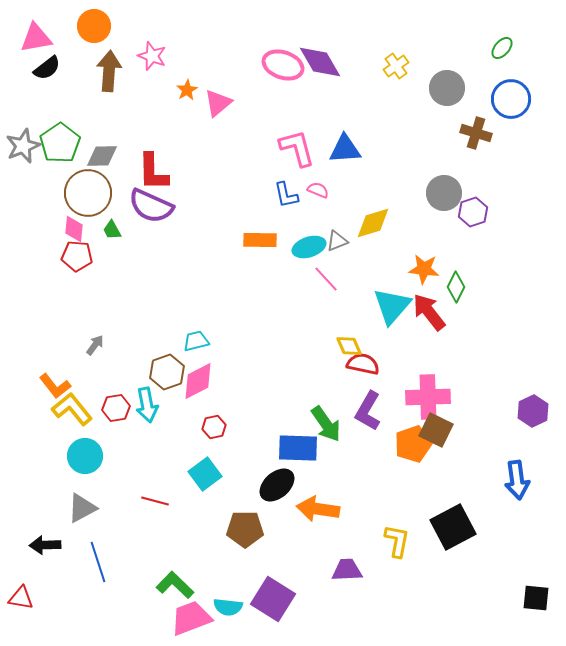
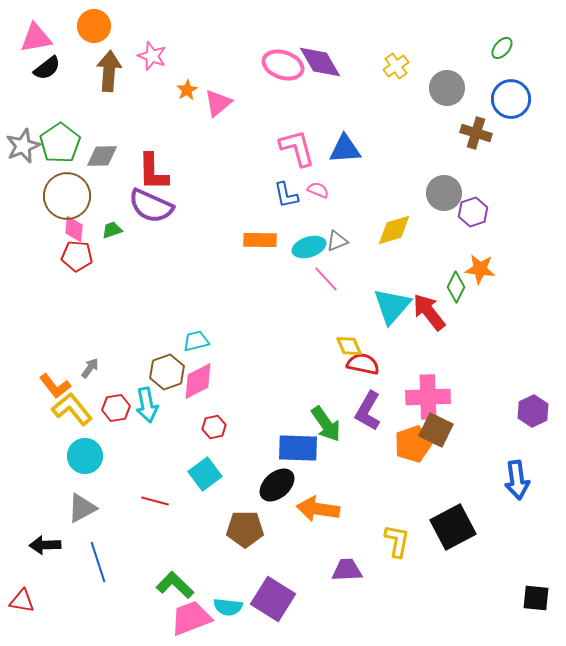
brown circle at (88, 193): moved 21 px left, 3 px down
yellow diamond at (373, 223): moved 21 px right, 7 px down
green trapezoid at (112, 230): rotated 100 degrees clockwise
orange star at (424, 269): moved 56 px right
gray arrow at (95, 345): moved 5 px left, 23 px down
red triangle at (21, 598): moved 1 px right, 3 px down
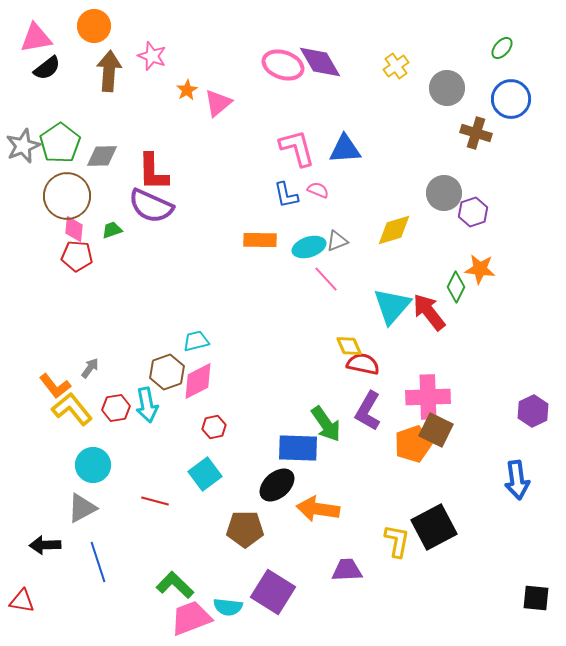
cyan circle at (85, 456): moved 8 px right, 9 px down
black square at (453, 527): moved 19 px left
purple square at (273, 599): moved 7 px up
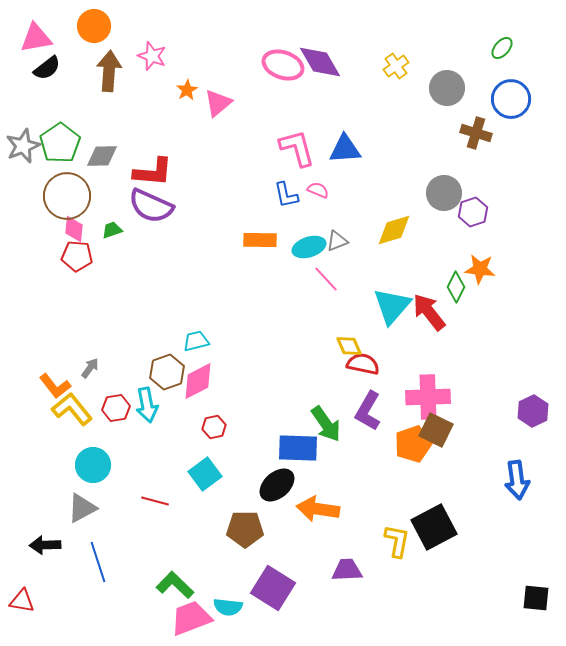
red L-shape at (153, 172): rotated 84 degrees counterclockwise
purple square at (273, 592): moved 4 px up
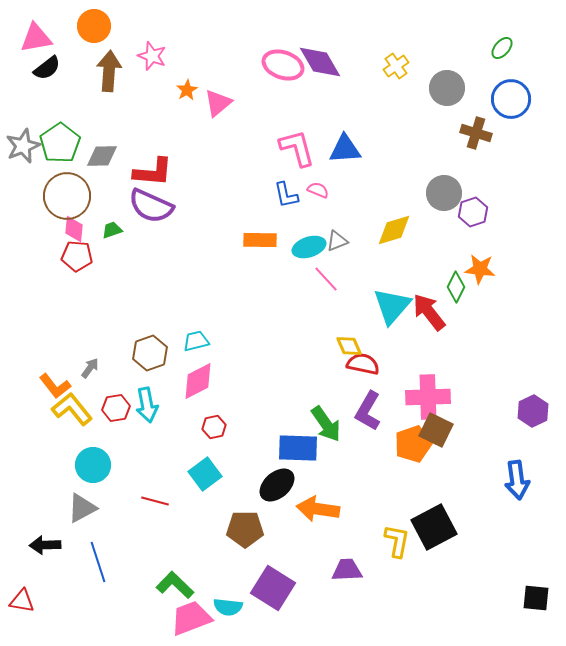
brown hexagon at (167, 372): moved 17 px left, 19 px up
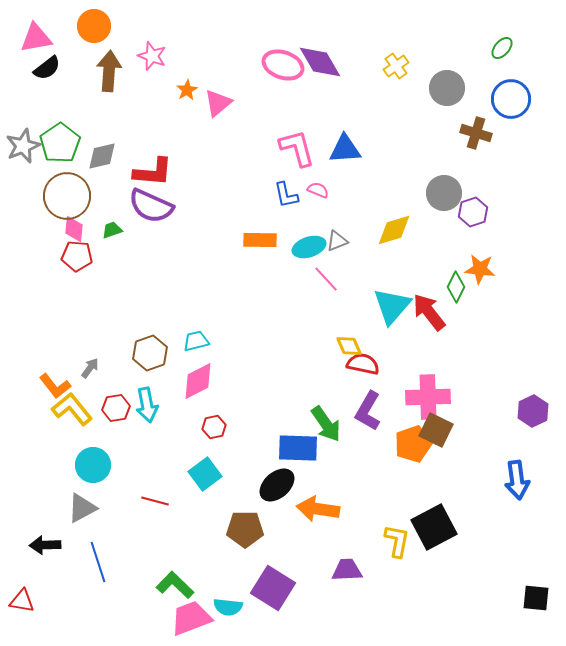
gray diamond at (102, 156): rotated 12 degrees counterclockwise
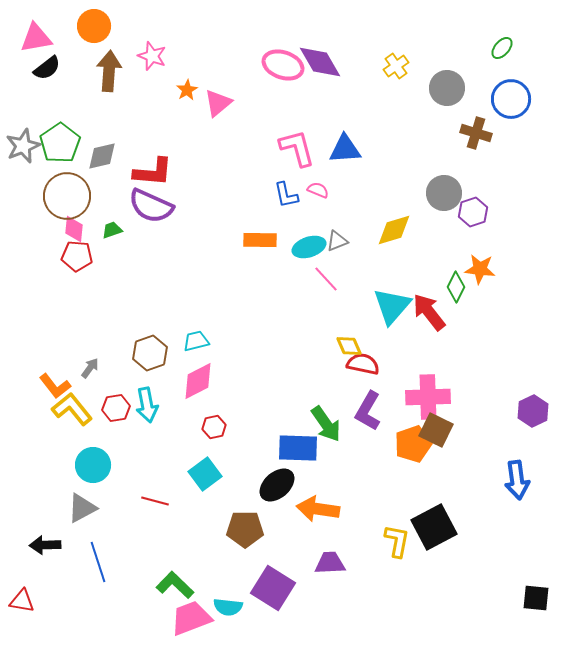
purple trapezoid at (347, 570): moved 17 px left, 7 px up
